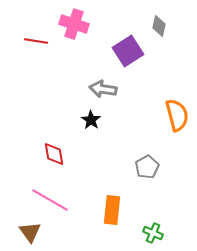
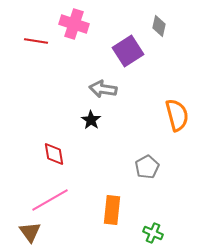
pink line: rotated 60 degrees counterclockwise
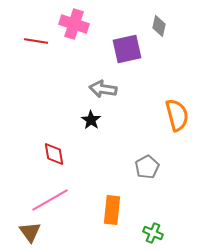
purple square: moved 1 px left, 2 px up; rotated 20 degrees clockwise
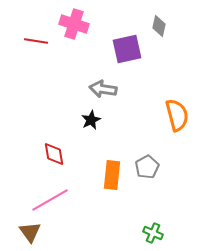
black star: rotated 12 degrees clockwise
orange rectangle: moved 35 px up
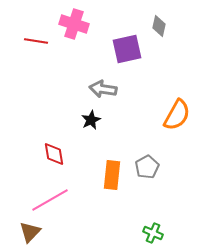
orange semicircle: rotated 44 degrees clockwise
brown triangle: rotated 20 degrees clockwise
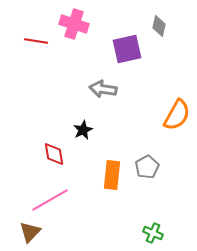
black star: moved 8 px left, 10 px down
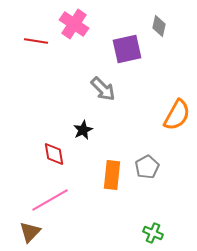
pink cross: rotated 16 degrees clockwise
gray arrow: rotated 144 degrees counterclockwise
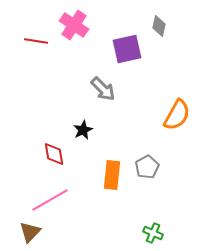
pink cross: moved 1 px down
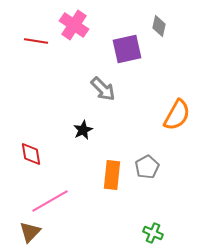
red diamond: moved 23 px left
pink line: moved 1 px down
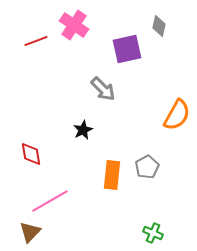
red line: rotated 30 degrees counterclockwise
